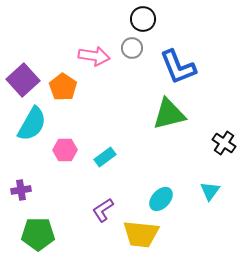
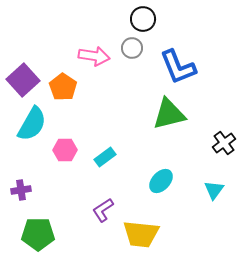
black cross: rotated 20 degrees clockwise
cyan triangle: moved 4 px right, 1 px up
cyan ellipse: moved 18 px up
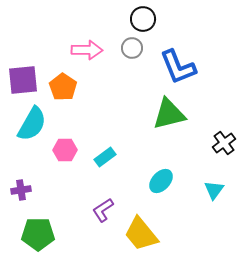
pink arrow: moved 7 px left, 6 px up; rotated 8 degrees counterclockwise
purple square: rotated 36 degrees clockwise
yellow trapezoid: rotated 45 degrees clockwise
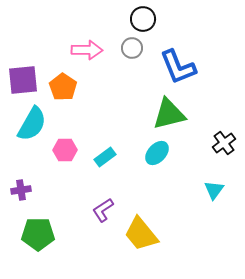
cyan ellipse: moved 4 px left, 28 px up
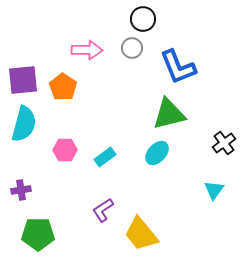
cyan semicircle: moved 8 px left; rotated 15 degrees counterclockwise
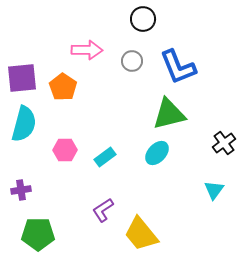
gray circle: moved 13 px down
purple square: moved 1 px left, 2 px up
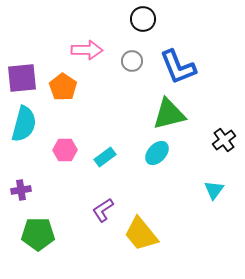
black cross: moved 3 px up
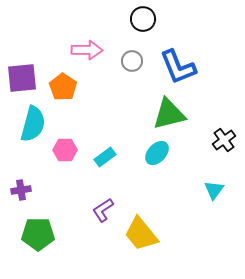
cyan semicircle: moved 9 px right
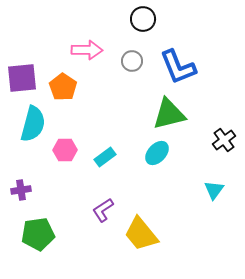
green pentagon: rotated 8 degrees counterclockwise
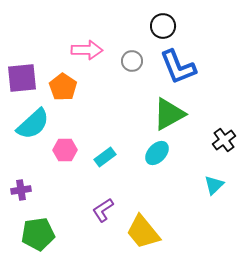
black circle: moved 20 px right, 7 px down
green triangle: rotated 15 degrees counterclockwise
cyan semicircle: rotated 33 degrees clockwise
cyan triangle: moved 5 px up; rotated 10 degrees clockwise
yellow trapezoid: moved 2 px right, 2 px up
